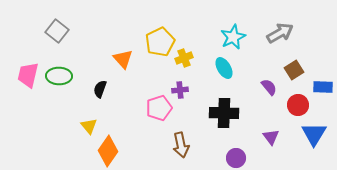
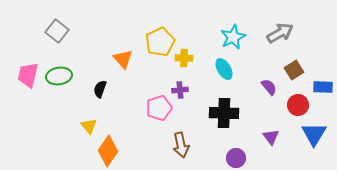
yellow cross: rotated 24 degrees clockwise
cyan ellipse: moved 1 px down
green ellipse: rotated 10 degrees counterclockwise
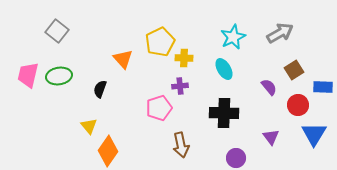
purple cross: moved 4 px up
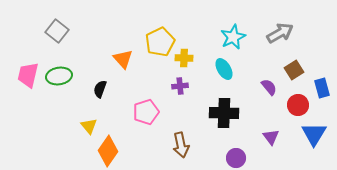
blue rectangle: moved 1 px left, 1 px down; rotated 72 degrees clockwise
pink pentagon: moved 13 px left, 4 px down
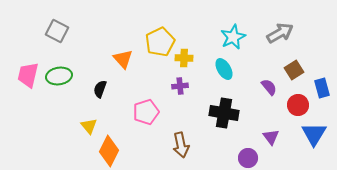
gray square: rotated 10 degrees counterclockwise
black cross: rotated 8 degrees clockwise
orange diamond: moved 1 px right; rotated 8 degrees counterclockwise
purple circle: moved 12 px right
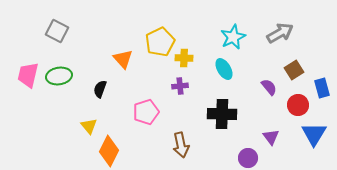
black cross: moved 2 px left, 1 px down; rotated 8 degrees counterclockwise
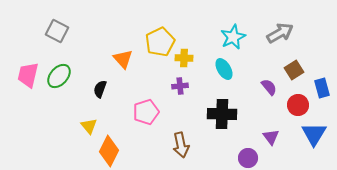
green ellipse: rotated 40 degrees counterclockwise
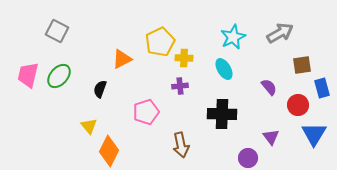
orange triangle: moved 1 px left; rotated 45 degrees clockwise
brown square: moved 8 px right, 5 px up; rotated 24 degrees clockwise
